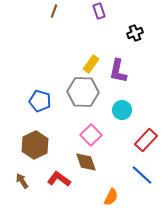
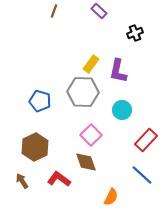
purple rectangle: rotated 28 degrees counterclockwise
brown hexagon: moved 2 px down
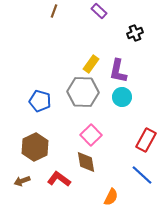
cyan circle: moved 13 px up
red rectangle: rotated 15 degrees counterclockwise
brown diamond: rotated 10 degrees clockwise
brown arrow: rotated 77 degrees counterclockwise
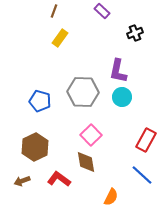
purple rectangle: moved 3 px right
yellow rectangle: moved 31 px left, 26 px up
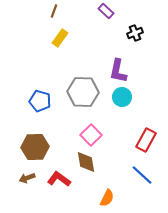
purple rectangle: moved 4 px right
brown hexagon: rotated 24 degrees clockwise
brown arrow: moved 5 px right, 3 px up
orange semicircle: moved 4 px left, 1 px down
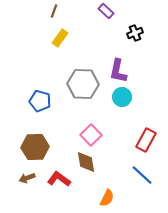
gray hexagon: moved 8 px up
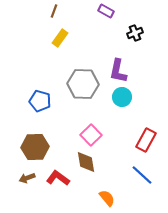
purple rectangle: rotated 14 degrees counterclockwise
red L-shape: moved 1 px left, 1 px up
orange semicircle: rotated 66 degrees counterclockwise
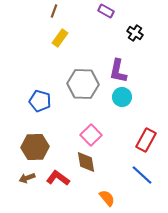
black cross: rotated 35 degrees counterclockwise
